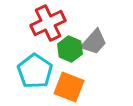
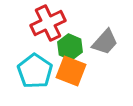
gray trapezoid: moved 11 px right
green hexagon: moved 2 px up
orange square: moved 2 px right, 16 px up
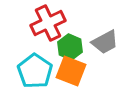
gray trapezoid: rotated 20 degrees clockwise
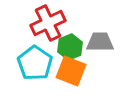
gray trapezoid: moved 5 px left; rotated 152 degrees counterclockwise
green hexagon: rotated 15 degrees clockwise
cyan pentagon: moved 8 px up
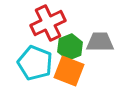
cyan pentagon: rotated 12 degrees counterclockwise
orange square: moved 2 px left
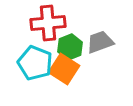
red cross: rotated 20 degrees clockwise
gray trapezoid: rotated 20 degrees counterclockwise
orange square: moved 5 px left, 2 px up; rotated 12 degrees clockwise
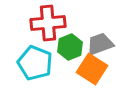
gray trapezoid: moved 2 px down
orange square: moved 28 px right
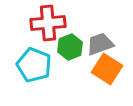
cyan pentagon: moved 1 px left, 2 px down
orange square: moved 15 px right
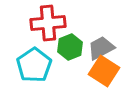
gray trapezoid: moved 1 px right, 4 px down; rotated 8 degrees counterclockwise
cyan pentagon: rotated 16 degrees clockwise
orange square: moved 3 px left, 2 px down
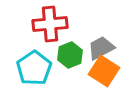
red cross: moved 2 px right, 1 px down
green hexagon: moved 8 px down
cyan pentagon: moved 3 px down
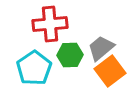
gray trapezoid: rotated 12 degrees counterclockwise
green hexagon: rotated 20 degrees clockwise
orange square: moved 6 px right; rotated 20 degrees clockwise
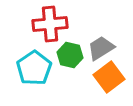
gray trapezoid: rotated 8 degrees clockwise
green hexagon: rotated 15 degrees clockwise
orange square: moved 1 px left, 6 px down
